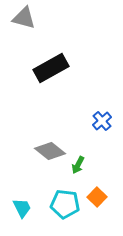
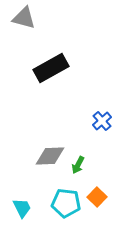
gray diamond: moved 5 px down; rotated 40 degrees counterclockwise
cyan pentagon: moved 1 px right, 1 px up
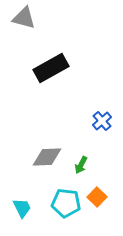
gray diamond: moved 3 px left, 1 px down
green arrow: moved 3 px right
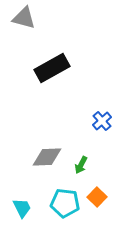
black rectangle: moved 1 px right
cyan pentagon: moved 1 px left
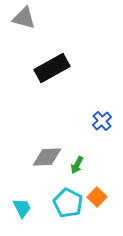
green arrow: moved 4 px left
cyan pentagon: moved 3 px right; rotated 20 degrees clockwise
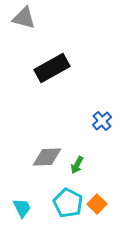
orange square: moved 7 px down
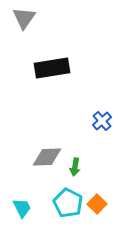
gray triangle: rotated 50 degrees clockwise
black rectangle: rotated 20 degrees clockwise
green arrow: moved 2 px left, 2 px down; rotated 18 degrees counterclockwise
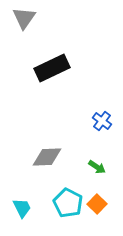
black rectangle: rotated 16 degrees counterclockwise
blue cross: rotated 12 degrees counterclockwise
green arrow: moved 22 px right; rotated 66 degrees counterclockwise
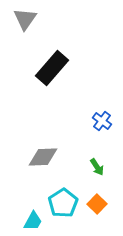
gray triangle: moved 1 px right, 1 px down
black rectangle: rotated 24 degrees counterclockwise
gray diamond: moved 4 px left
green arrow: rotated 24 degrees clockwise
cyan pentagon: moved 5 px left; rotated 12 degrees clockwise
cyan trapezoid: moved 11 px right, 13 px down; rotated 55 degrees clockwise
